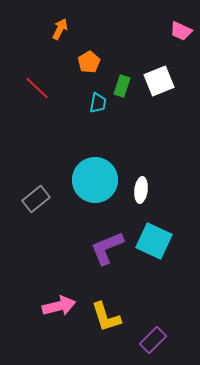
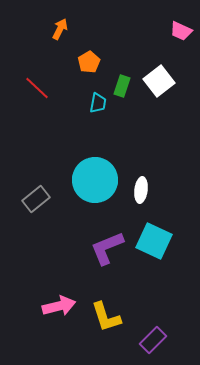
white square: rotated 16 degrees counterclockwise
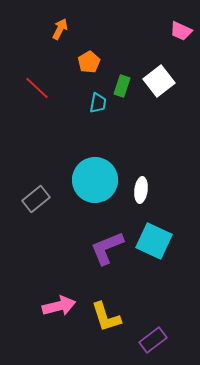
purple rectangle: rotated 8 degrees clockwise
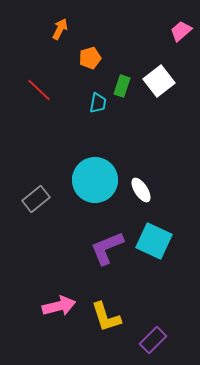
pink trapezoid: rotated 115 degrees clockwise
orange pentagon: moved 1 px right, 4 px up; rotated 15 degrees clockwise
red line: moved 2 px right, 2 px down
white ellipse: rotated 40 degrees counterclockwise
purple rectangle: rotated 8 degrees counterclockwise
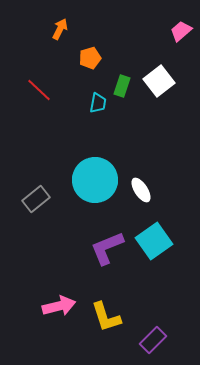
cyan square: rotated 30 degrees clockwise
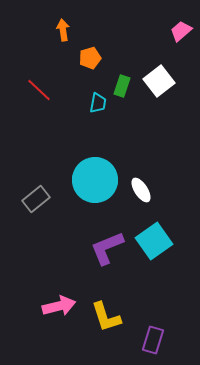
orange arrow: moved 3 px right, 1 px down; rotated 35 degrees counterclockwise
purple rectangle: rotated 28 degrees counterclockwise
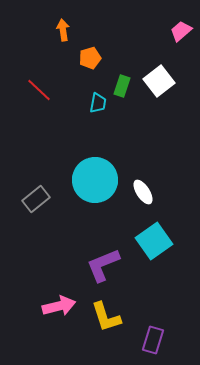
white ellipse: moved 2 px right, 2 px down
purple L-shape: moved 4 px left, 17 px down
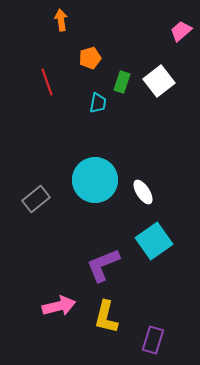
orange arrow: moved 2 px left, 10 px up
green rectangle: moved 4 px up
red line: moved 8 px right, 8 px up; rotated 28 degrees clockwise
yellow L-shape: rotated 32 degrees clockwise
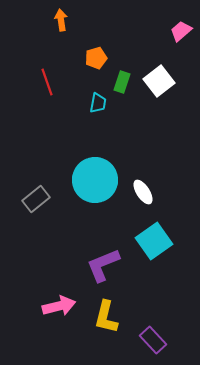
orange pentagon: moved 6 px right
purple rectangle: rotated 60 degrees counterclockwise
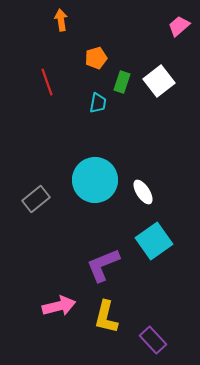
pink trapezoid: moved 2 px left, 5 px up
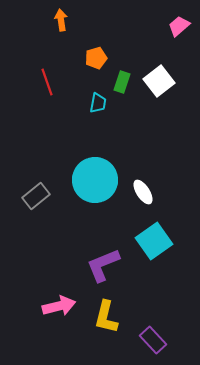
gray rectangle: moved 3 px up
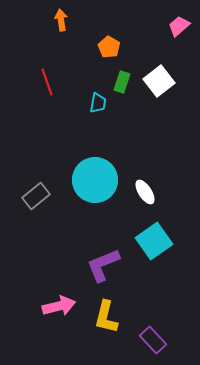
orange pentagon: moved 13 px right, 11 px up; rotated 25 degrees counterclockwise
white ellipse: moved 2 px right
